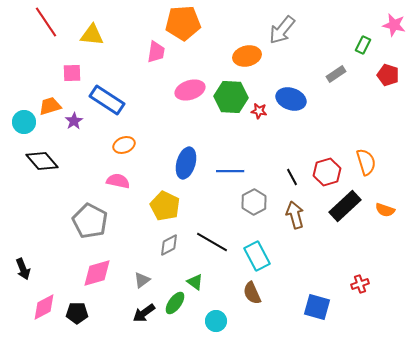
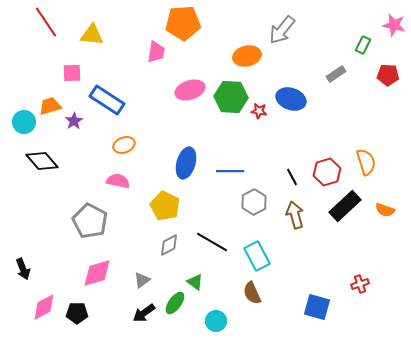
red pentagon at (388, 75): rotated 15 degrees counterclockwise
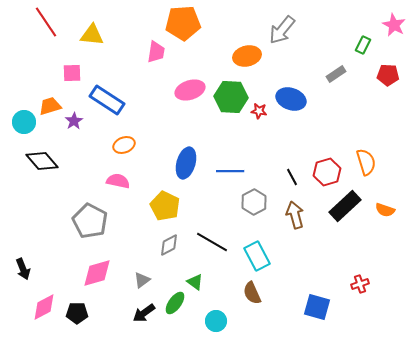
pink star at (394, 25): rotated 15 degrees clockwise
